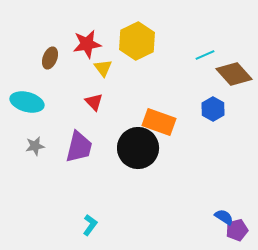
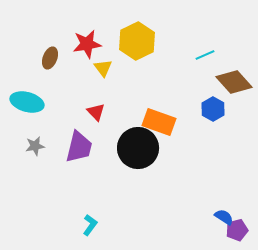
brown diamond: moved 8 px down
red triangle: moved 2 px right, 10 px down
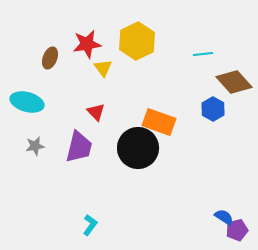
cyan line: moved 2 px left, 1 px up; rotated 18 degrees clockwise
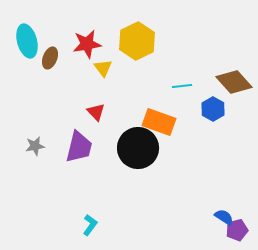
cyan line: moved 21 px left, 32 px down
cyan ellipse: moved 61 px up; rotated 60 degrees clockwise
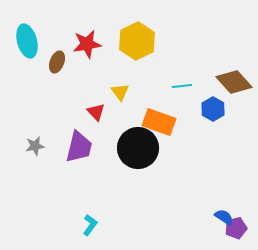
brown ellipse: moved 7 px right, 4 px down
yellow triangle: moved 17 px right, 24 px down
purple pentagon: moved 1 px left, 2 px up
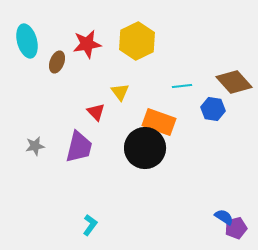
blue hexagon: rotated 20 degrees counterclockwise
black circle: moved 7 px right
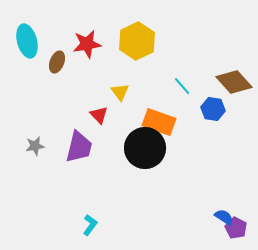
cyan line: rotated 54 degrees clockwise
red triangle: moved 3 px right, 3 px down
purple pentagon: rotated 30 degrees counterclockwise
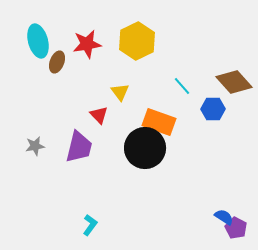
cyan ellipse: moved 11 px right
blue hexagon: rotated 10 degrees counterclockwise
